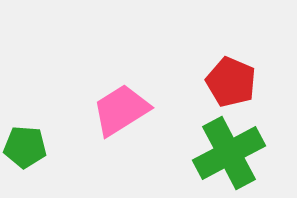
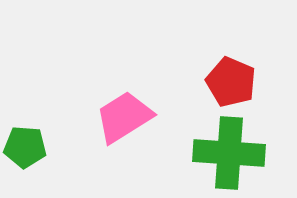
pink trapezoid: moved 3 px right, 7 px down
green cross: rotated 32 degrees clockwise
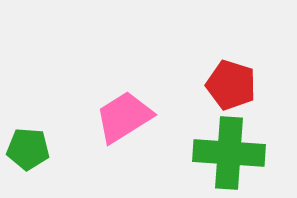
red pentagon: moved 3 px down; rotated 6 degrees counterclockwise
green pentagon: moved 3 px right, 2 px down
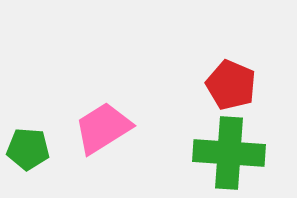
red pentagon: rotated 6 degrees clockwise
pink trapezoid: moved 21 px left, 11 px down
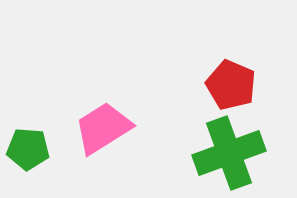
green cross: rotated 24 degrees counterclockwise
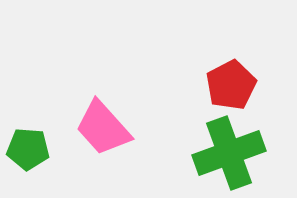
red pentagon: rotated 21 degrees clockwise
pink trapezoid: rotated 100 degrees counterclockwise
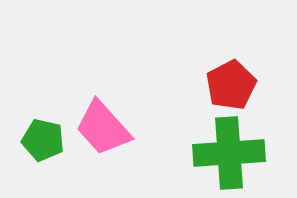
green pentagon: moved 15 px right, 9 px up; rotated 9 degrees clockwise
green cross: rotated 16 degrees clockwise
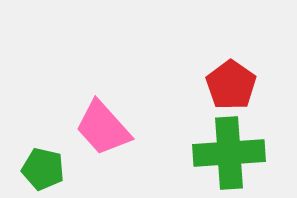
red pentagon: rotated 9 degrees counterclockwise
green pentagon: moved 29 px down
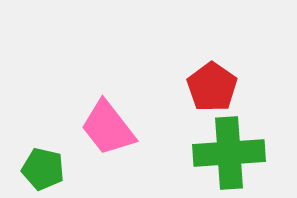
red pentagon: moved 19 px left, 2 px down
pink trapezoid: moved 5 px right; rotated 4 degrees clockwise
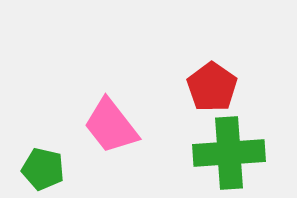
pink trapezoid: moved 3 px right, 2 px up
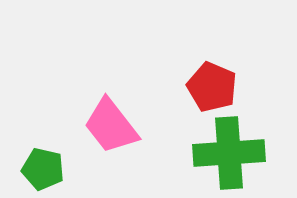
red pentagon: rotated 12 degrees counterclockwise
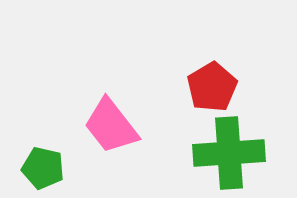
red pentagon: rotated 18 degrees clockwise
green pentagon: moved 1 px up
